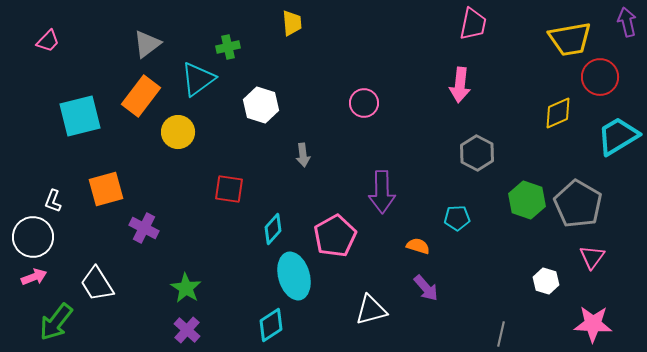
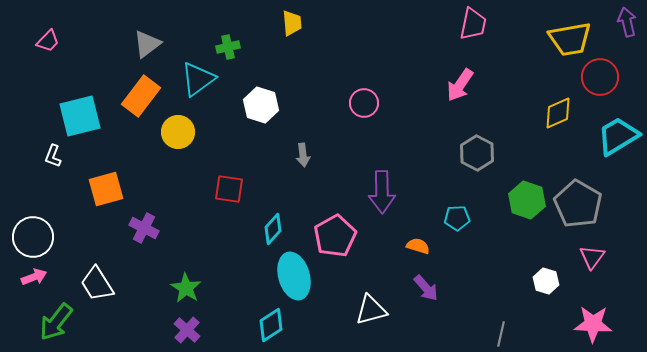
pink arrow at (460, 85): rotated 28 degrees clockwise
white L-shape at (53, 201): moved 45 px up
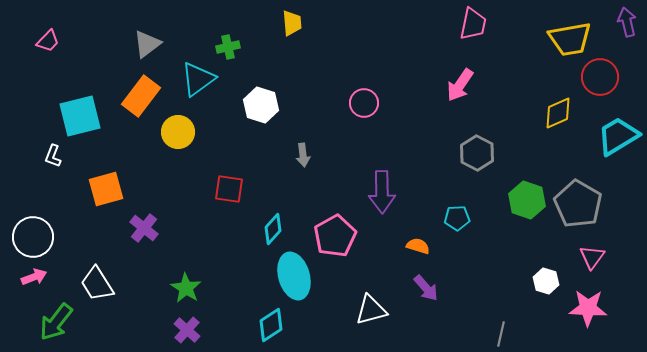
purple cross at (144, 228): rotated 12 degrees clockwise
pink star at (593, 324): moved 5 px left, 16 px up
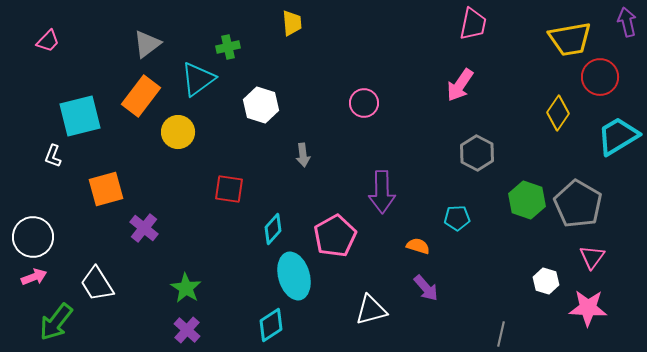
yellow diamond at (558, 113): rotated 32 degrees counterclockwise
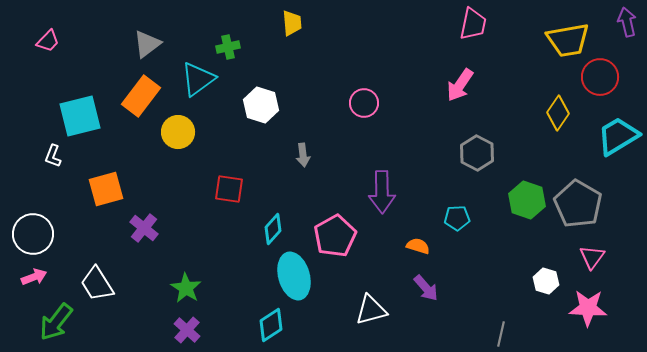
yellow trapezoid at (570, 39): moved 2 px left, 1 px down
white circle at (33, 237): moved 3 px up
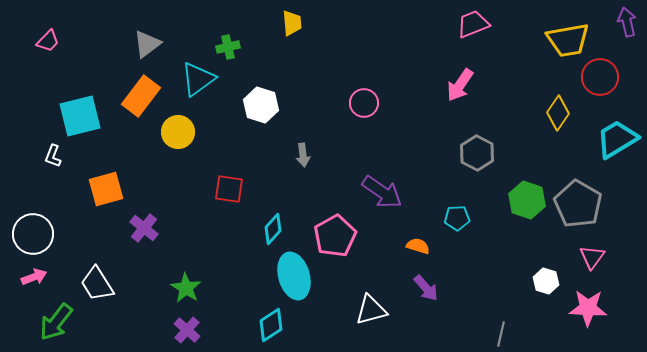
pink trapezoid at (473, 24): rotated 124 degrees counterclockwise
cyan trapezoid at (618, 136): moved 1 px left, 3 px down
purple arrow at (382, 192): rotated 54 degrees counterclockwise
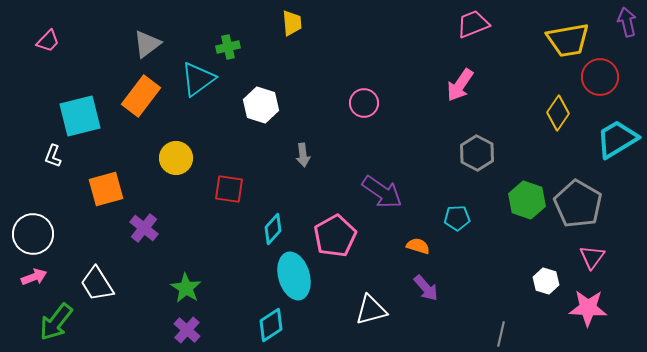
yellow circle at (178, 132): moved 2 px left, 26 px down
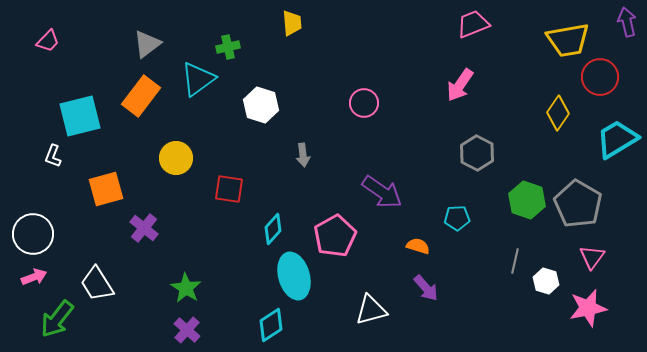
pink star at (588, 308): rotated 15 degrees counterclockwise
green arrow at (56, 322): moved 1 px right, 3 px up
gray line at (501, 334): moved 14 px right, 73 px up
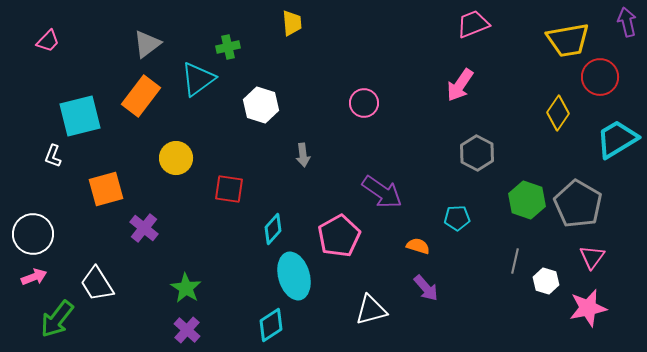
pink pentagon at (335, 236): moved 4 px right
